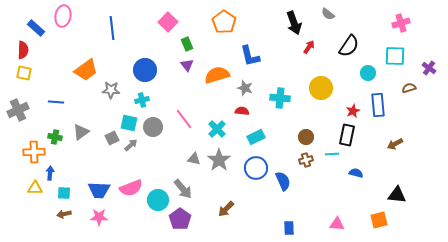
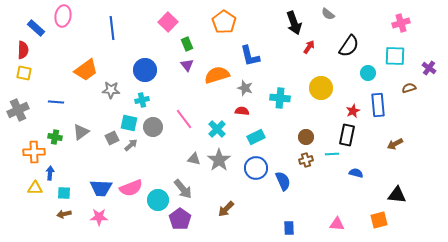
blue trapezoid at (99, 190): moved 2 px right, 2 px up
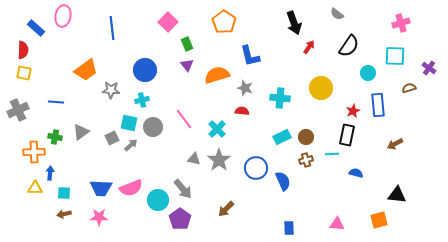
gray semicircle at (328, 14): moved 9 px right
cyan rectangle at (256, 137): moved 26 px right
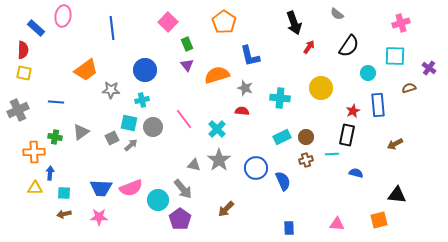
gray triangle at (194, 159): moved 6 px down
